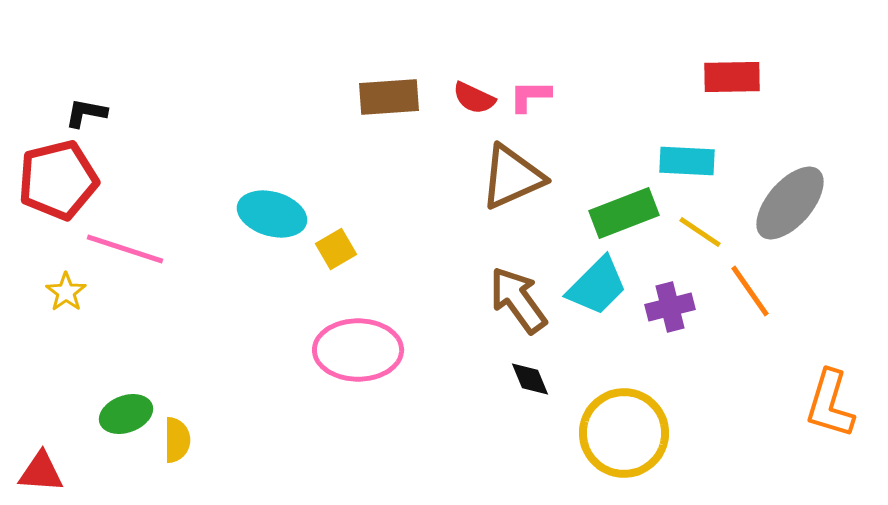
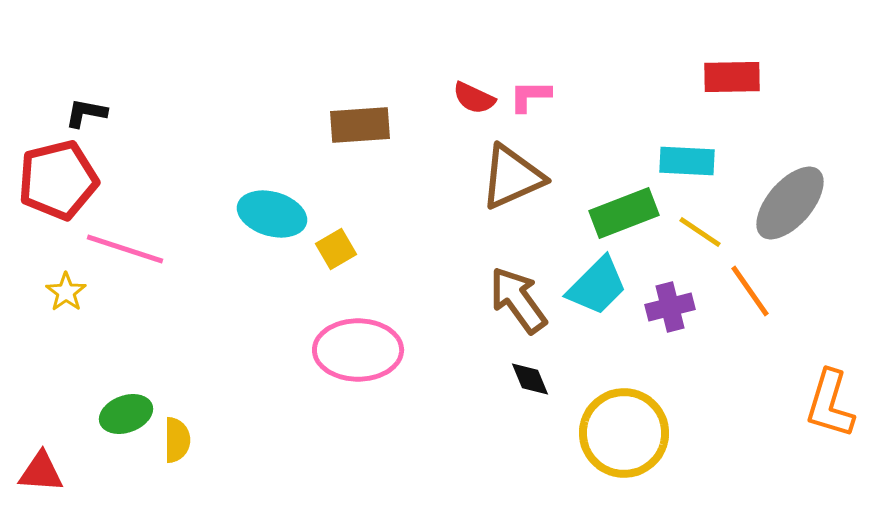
brown rectangle: moved 29 px left, 28 px down
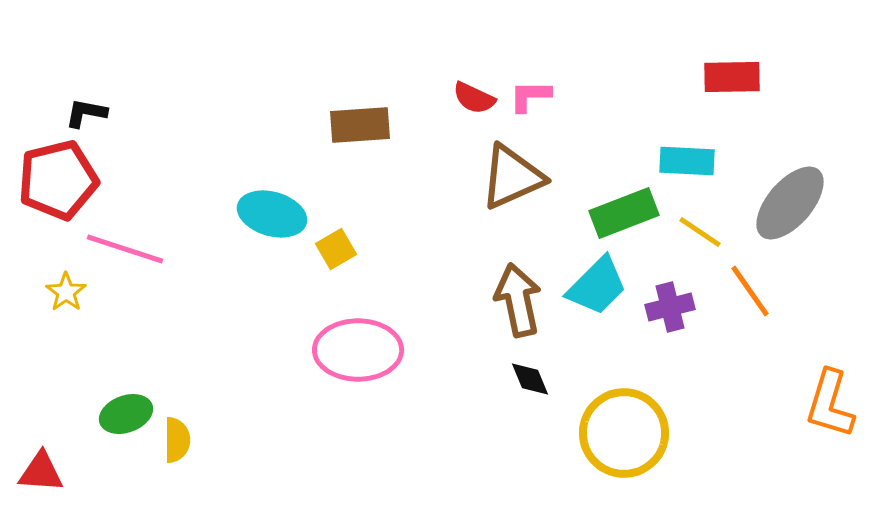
brown arrow: rotated 24 degrees clockwise
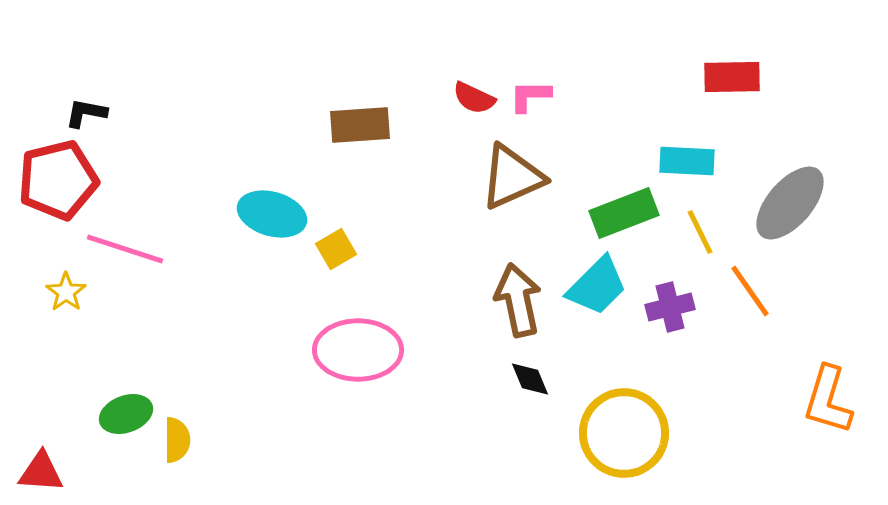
yellow line: rotated 30 degrees clockwise
orange L-shape: moved 2 px left, 4 px up
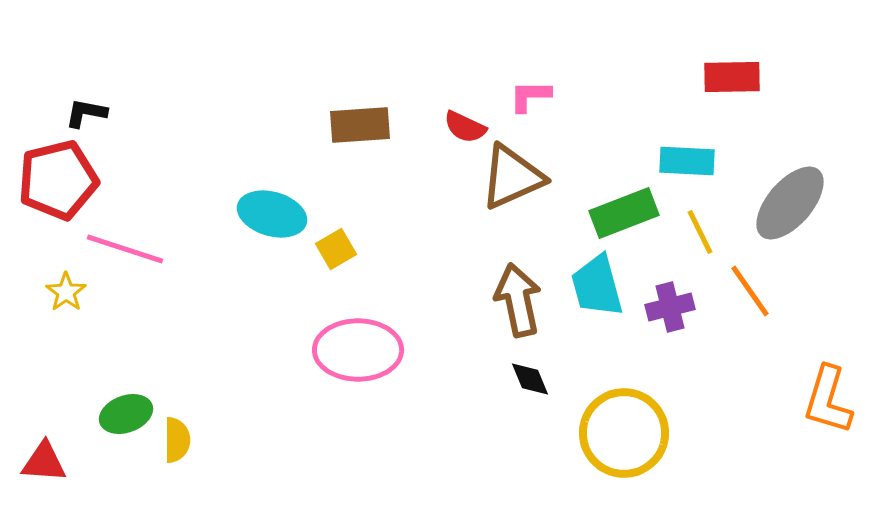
red semicircle: moved 9 px left, 29 px down
cyan trapezoid: rotated 120 degrees clockwise
red triangle: moved 3 px right, 10 px up
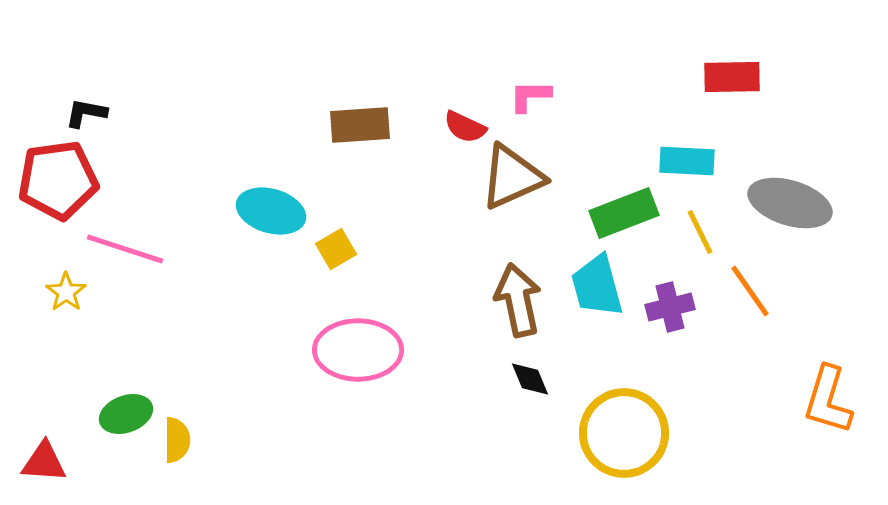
red pentagon: rotated 6 degrees clockwise
gray ellipse: rotated 66 degrees clockwise
cyan ellipse: moved 1 px left, 3 px up
